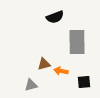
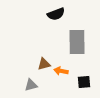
black semicircle: moved 1 px right, 3 px up
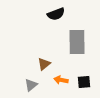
brown triangle: rotated 24 degrees counterclockwise
orange arrow: moved 9 px down
gray triangle: rotated 24 degrees counterclockwise
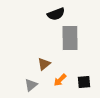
gray rectangle: moved 7 px left, 4 px up
orange arrow: moved 1 px left; rotated 56 degrees counterclockwise
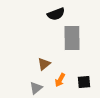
gray rectangle: moved 2 px right
orange arrow: rotated 16 degrees counterclockwise
gray triangle: moved 5 px right, 3 px down
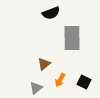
black semicircle: moved 5 px left, 1 px up
black square: rotated 32 degrees clockwise
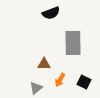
gray rectangle: moved 1 px right, 5 px down
brown triangle: rotated 40 degrees clockwise
